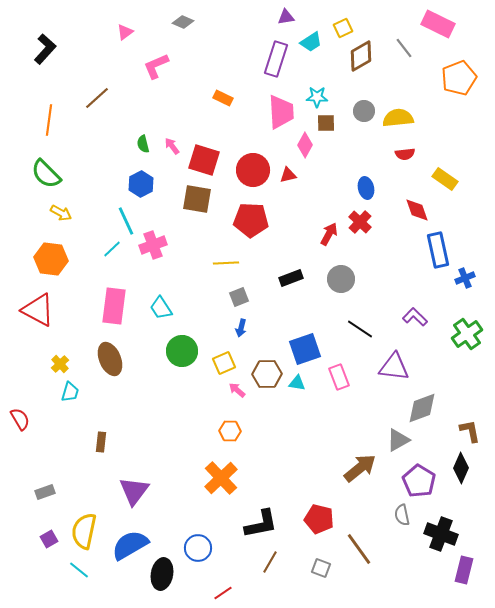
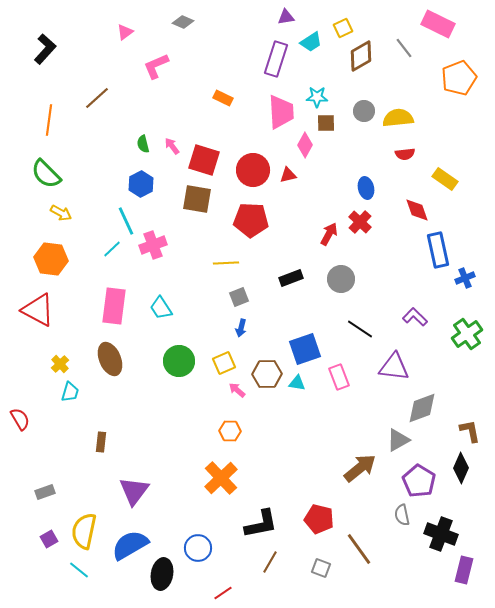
green circle at (182, 351): moved 3 px left, 10 px down
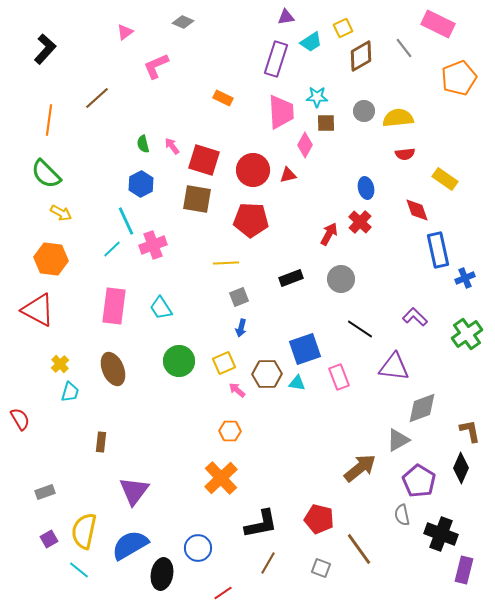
brown ellipse at (110, 359): moved 3 px right, 10 px down
brown line at (270, 562): moved 2 px left, 1 px down
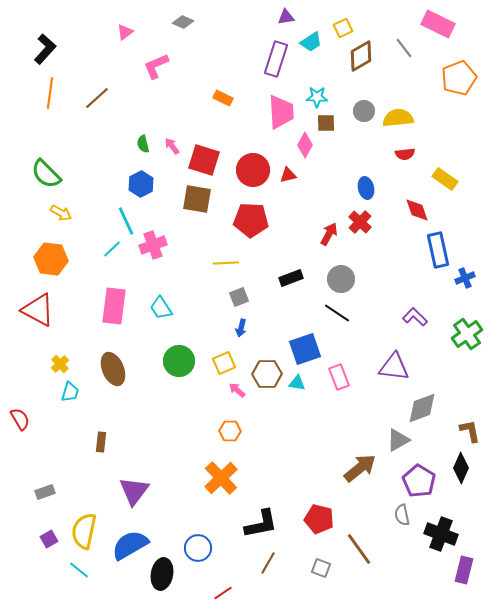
orange line at (49, 120): moved 1 px right, 27 px up
black line at (360, 329): moved 23 px left, 16 px up
